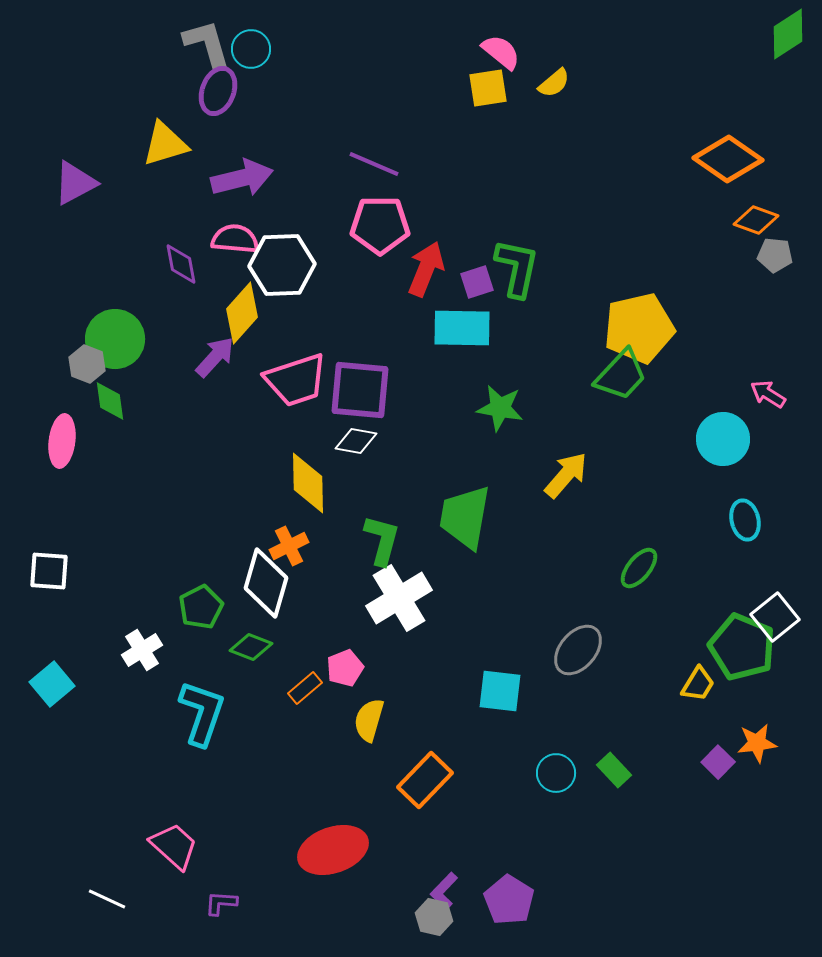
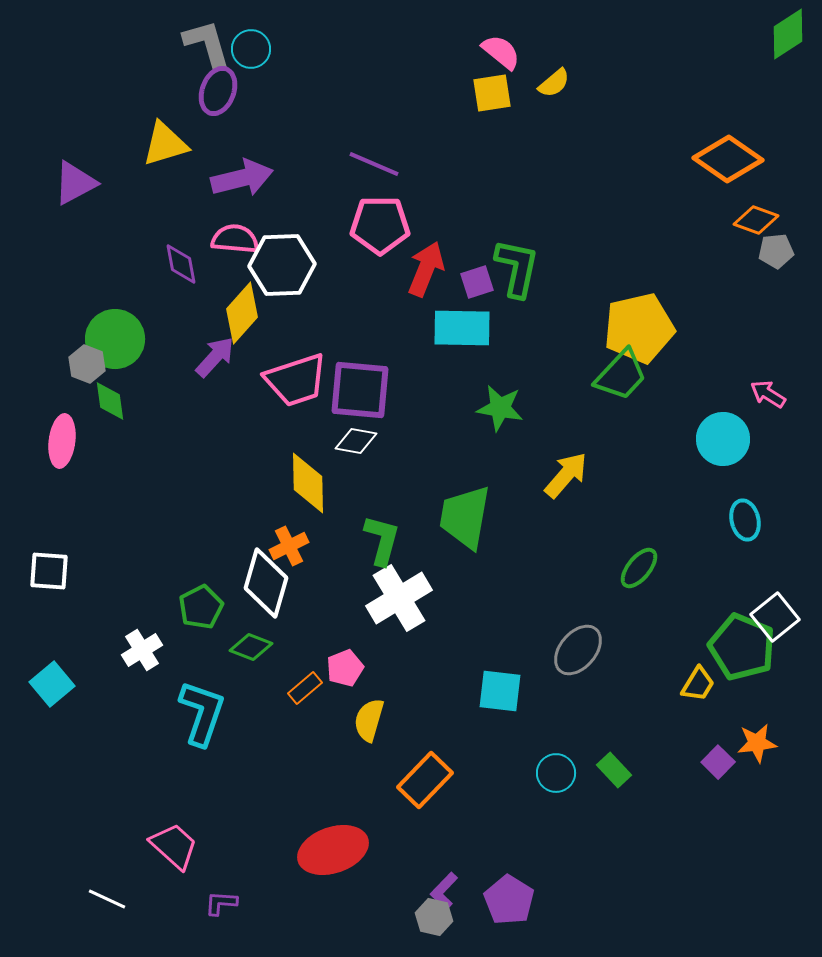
yellow square at (488, 88): moved 4 px right, 5 px down
gray pentagon at (775, 255): moved 1 px right, 4 px up; rotated 12 degrees counterclockwise
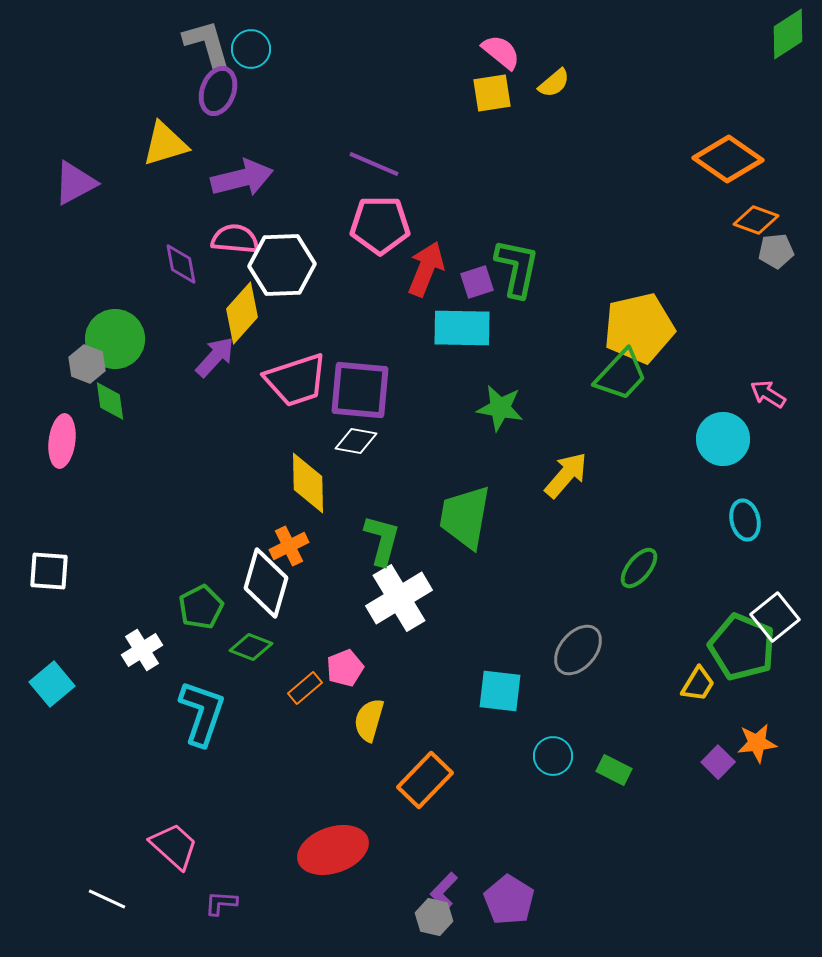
green rectangle at (614, 770): rotated 20 degrees counterclockwise
cyan circle at (556, 773): moved 3 px left, 17 px up
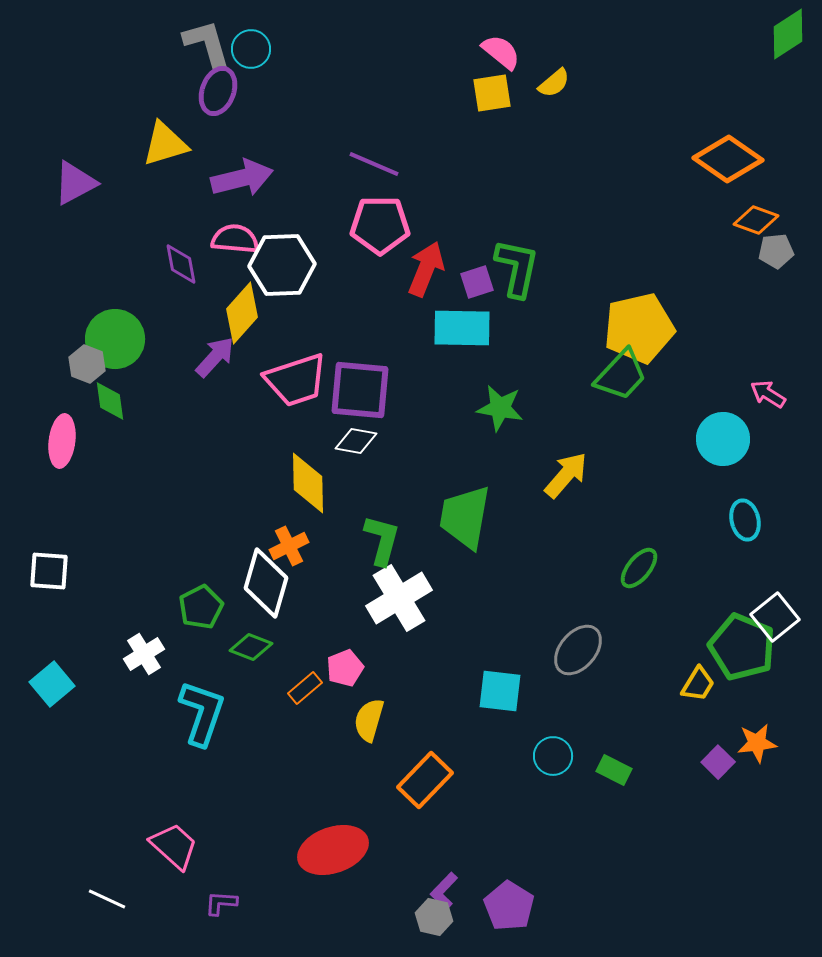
white cross at (142, 650): moved 2 px right, 4 px down
purple pentagon at (509, 900): moved 6 px down
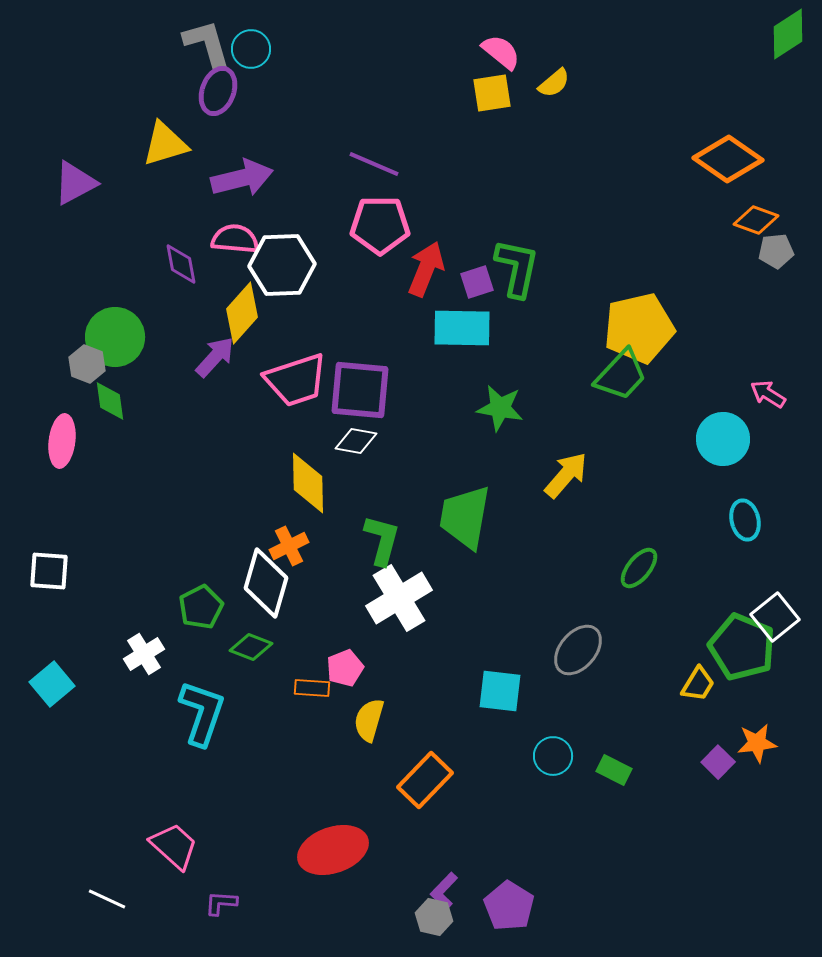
green circle at (115, 339): moved 2 px up
orange rectangle at (305, 688): moved 7 px right; rotated 44 degrees clockwise
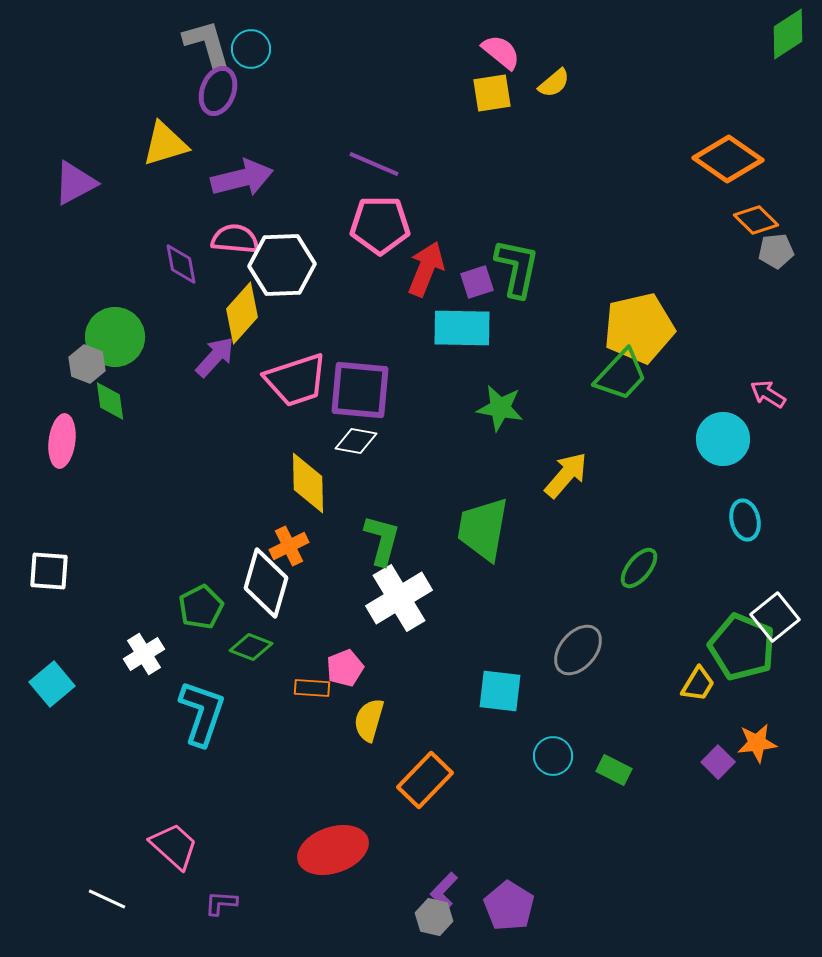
orange diamond at (756, 220): rotated 24 degrees clockwise
green trapezoid at (465, 517): moved 18 px right, 12 px down
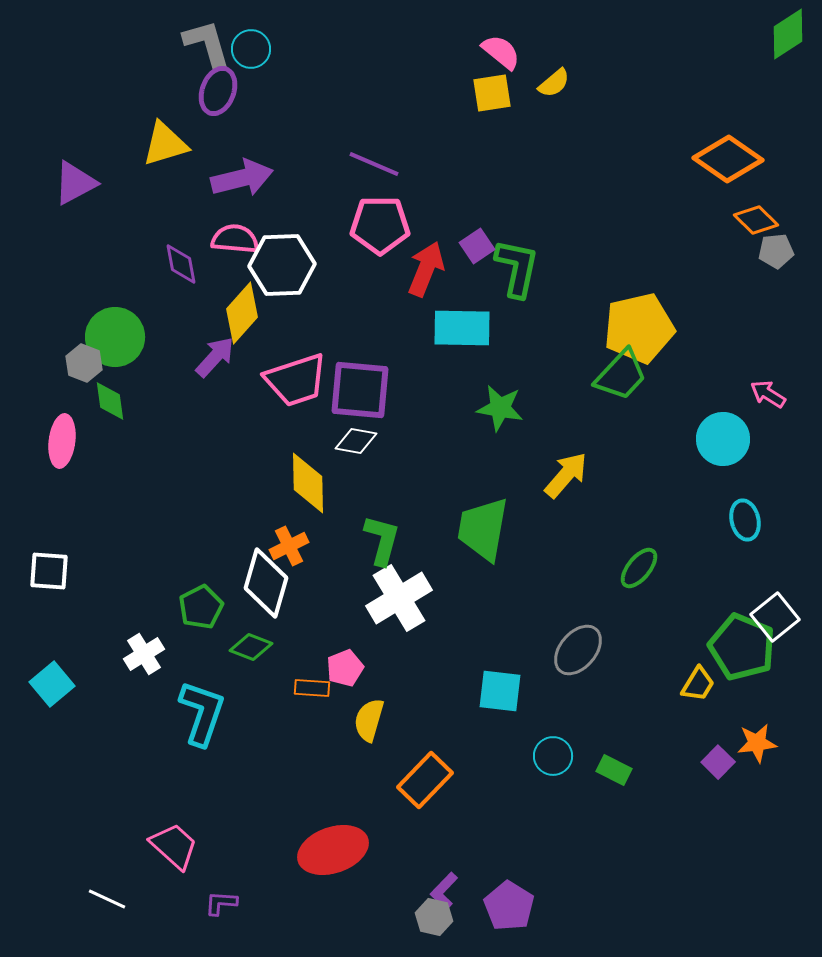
purple square at (477, 282): moved 36 px up; rotated 16 degrees counterclockwise
gray hexagon at (87, 364): moved 3 px left, 1 px up
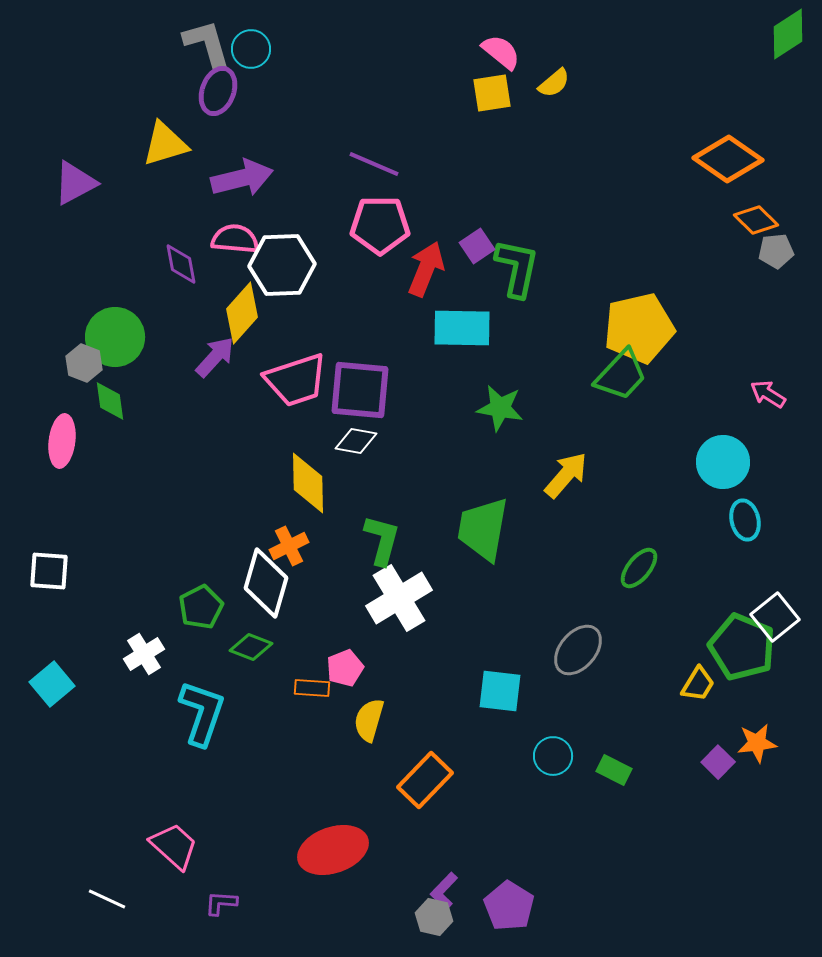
cyan circle at (723, 439): moved 23 px down
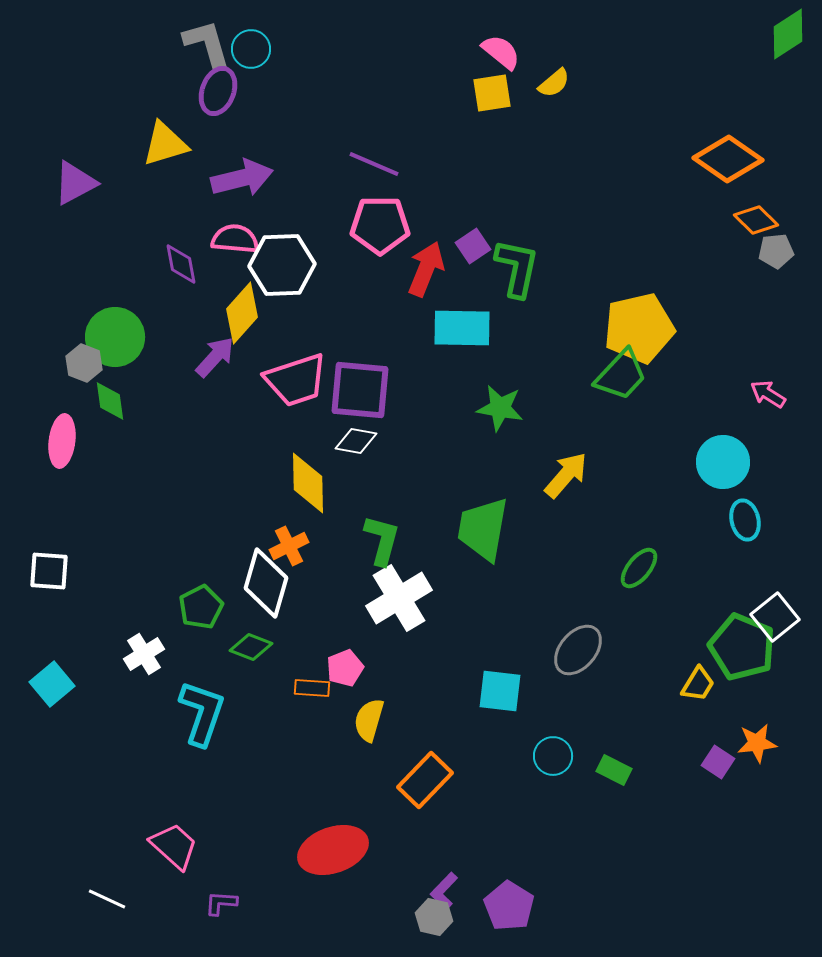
purple square at (477, 246): moved 4 px left
purple square at (718, 762): rotated 12 degrees counterclockwise
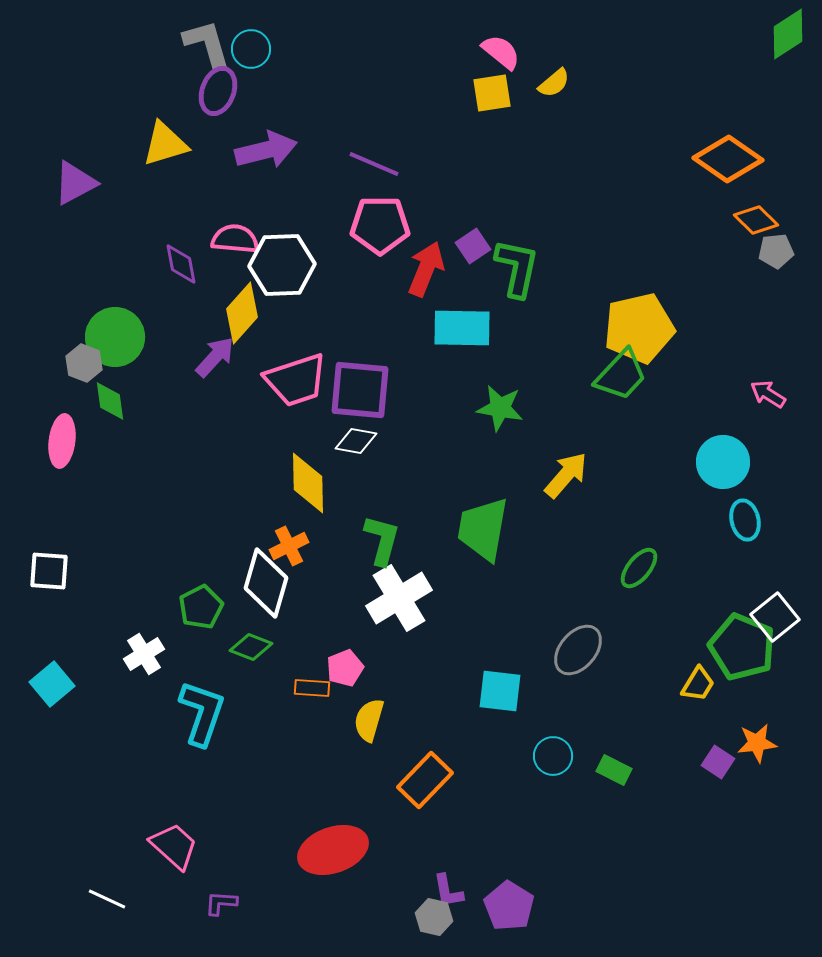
purple arrow at (242, 178): moved 24 px right, 28 px up
purple L-shape at (444, 891): moved 4 px right; rotated 54 degrees counterclockwise
